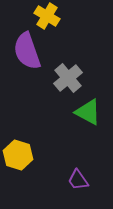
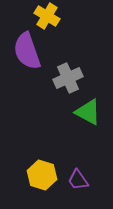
gray cross: rotated 16 degrees clockwise
yellow hexagon: moved 24 px right, 20 px down
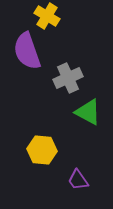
yellow hexagon: moved 25 px up; rotated 12 degrees counterclockwise
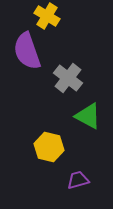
gray cross: rotated 28 degrees counterclockwise
green triangle: moved 4 px down
yellow hexagon: moved 7 px right, 3 px up; rotated 8 degrees clockwise
purple trapezoid: rotated 110 degrees clockwise
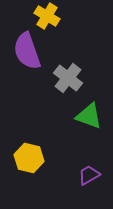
green triangle: moved 1 px right; rotated 8 degrees counterclockwise
yellow hexagon: moved 20 px left, 11 px down
purple trapezoid: moved 11 px right, 5 px up; rotated 15 degrees counterclockwise
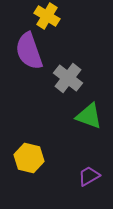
purple semicircle: moved 2 px right
purple trapezoid: moved 1 px down
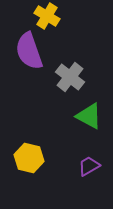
gray cross: moved 2 px right, 1 px up
green triangle: rotated 8 degrees clockwise
purple trapezoid: moved 10 px up
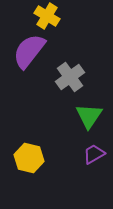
purple semicircle: rotated 57 degrees clockwise
gray cross: rotated 16 degrees clockwise
green triangle: rotated 36 degrees clockwise
purple trapezoid: moved 5 px right, 12 px up
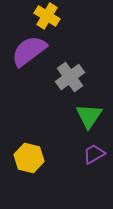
purple semicircle: rotated 15 degrees clockwise
